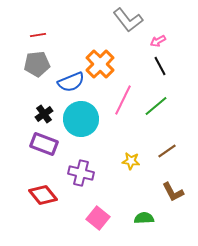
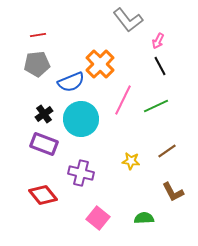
pink arrow: rotated 35 degrees counterclockwise
green line: rotated 15 degrees clockwise
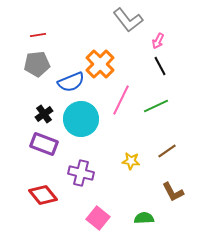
pink line: moved 2 px left
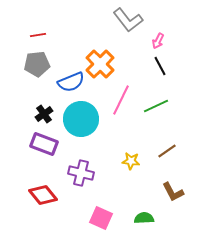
pink square: moved 3 px right; rotated 15 degrees counterclockwise
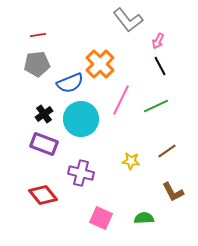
blue semicircle: moved 1 px left, 1 px down
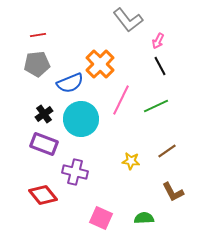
purple cross: moved 6 px left, 1 px up
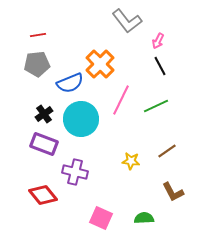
gray L-shape: moved 1 px left, 1 px down
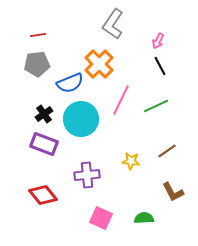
gray L-shape: moved 14 px left, 3 px down; rotated 72 degrees clockwise
orange cross: moved 1 px left
purple cross: moved 12 px right, 3 px down; rotated 20 degrees counterclockwise
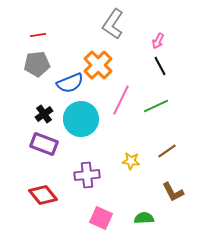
orange cross: moved 1 px left, 1 px down
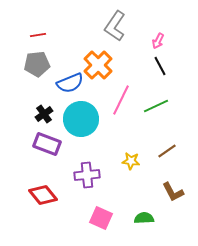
gray L-shape: moved 2 px right, 2 px down
purple rectangle: moved 3 px right
